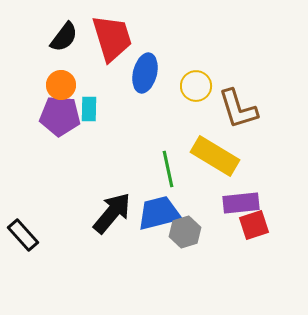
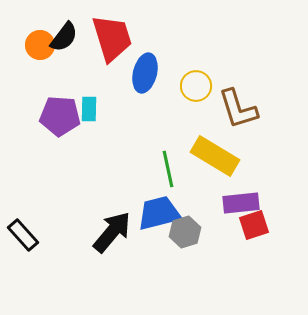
orange circle: moved 21 px left, 40 px up
black arrow: moved 19 px down
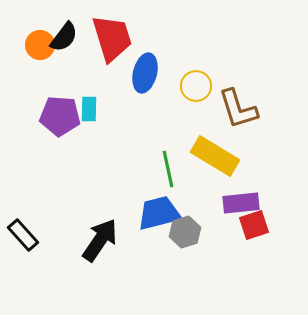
black arrow: moved 12 px left, 8 px down; rotated 6 degrees counterclockwise
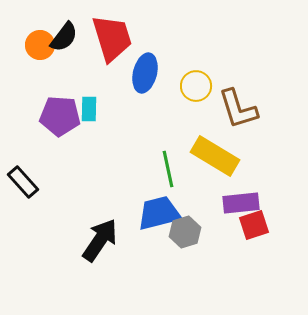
black rectangle: moved 53 px up
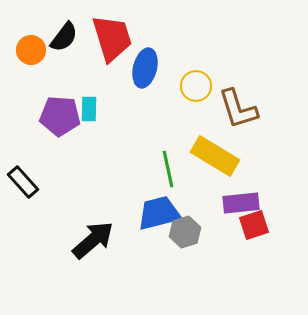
orange circle: moved 9 px left, 5 px down
blue ellipse: moved 5 px up
black arrow: moved 7 px left; rotated 15 degrees clockwise
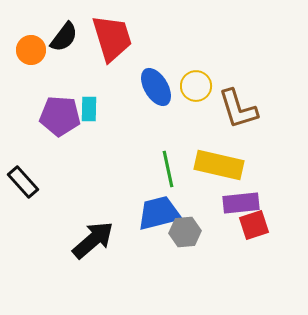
blue ellipse: moved 11 px right, 19 px down; rotated 45 degrees counterclockwise
yellow rectangle: moved 4 px right, 9 px down; rotated 18 degrees counterclockwise
gray hexagon: rotated 12 degrees clockwise
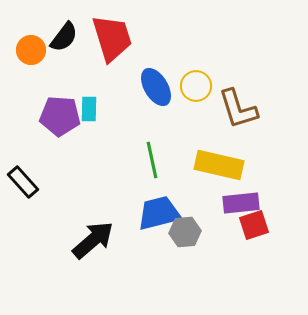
green line: moved 16 px left, 9 px up
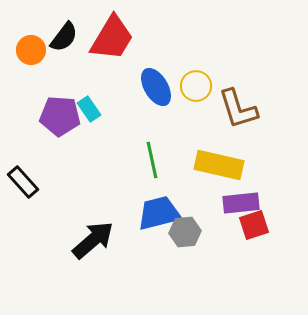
red trapezoid: rotated 48 degrees clockwise
cyan rectangle: rotated 35 degrees counterclockwise
